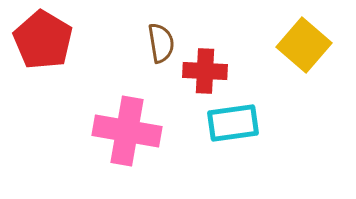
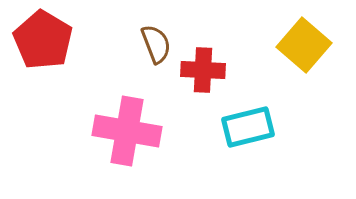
brown semicircle: moved 5 px left, 1 px down; rotated 12 degrees counterclockwise
red cross: moved 2 px left, 1 px up
cyan rectangle: moved 15 px right, 4 px down; rotated 6 degrees counterclockwise
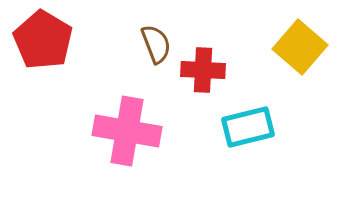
yellow square: moved 4 px left, 2 px down
